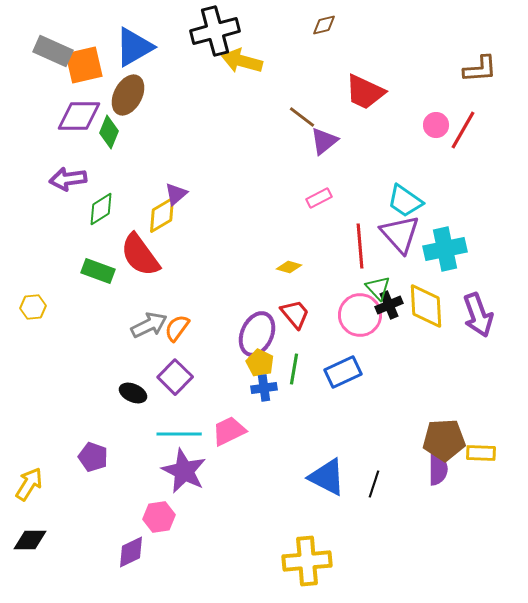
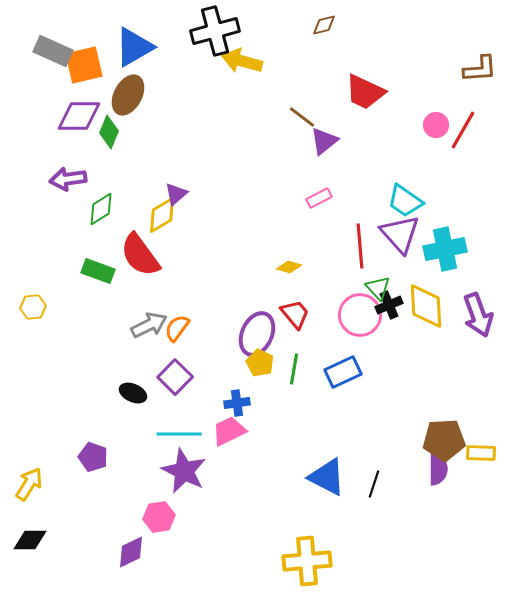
blue cross at (264, 388): moved 27 px left, 15 px down
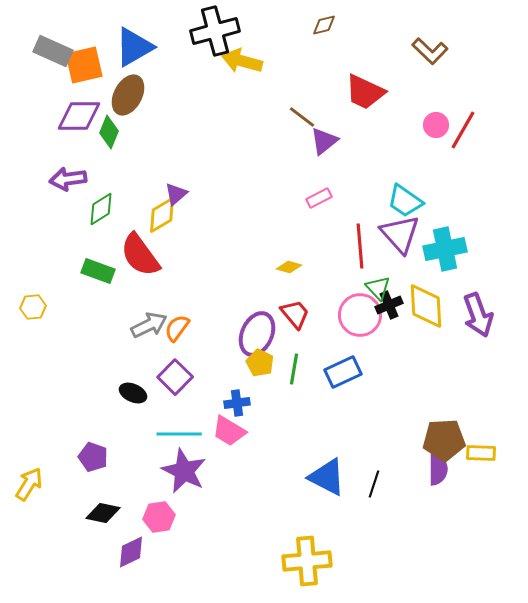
brown L-shape at (480, 69): moved 50 px left, 18 px up; rotated 48 degrees clockwise
pink trapezoid at (229, 431): rotated 123 degrees counterclockwise
black diamond at (30, 540): moved 73 px right, 27 px up; rotated 12 degrees clockwise
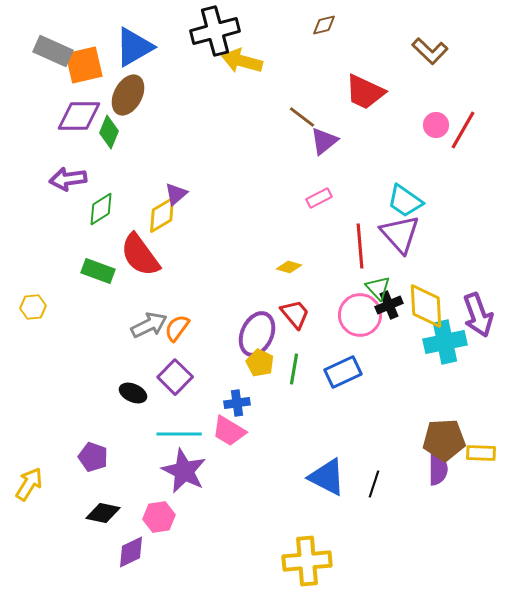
cyan cross at (445, 249): moved 93 px down
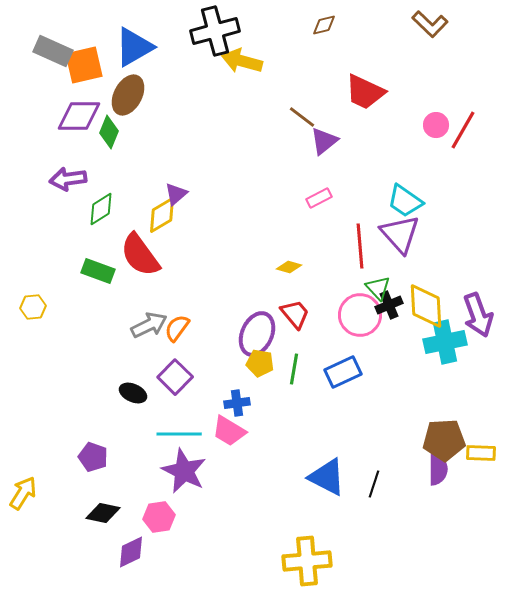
brown L-shape at (430, 51): moved 27 px up
yellow pentagon at (260, 363): rotated 16 degrees counterclockwise
yellow arrow at (29, 484): moved 6 px left, 9 px down
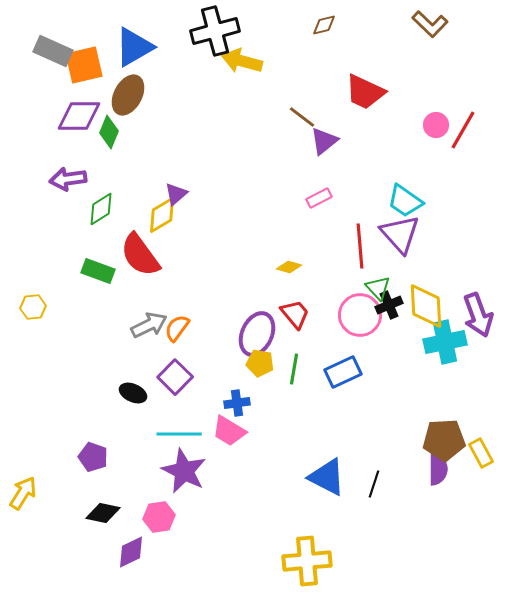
yellow rectangle at (481, 453): rotated 60 degrees clockwise
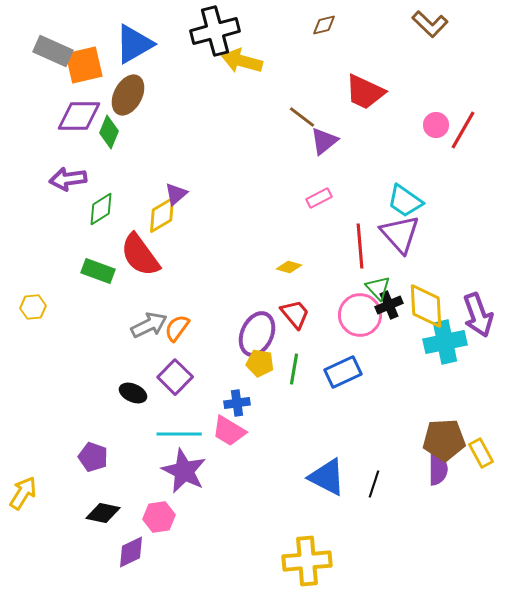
blue triangle at (134, 47): moved 3 px up
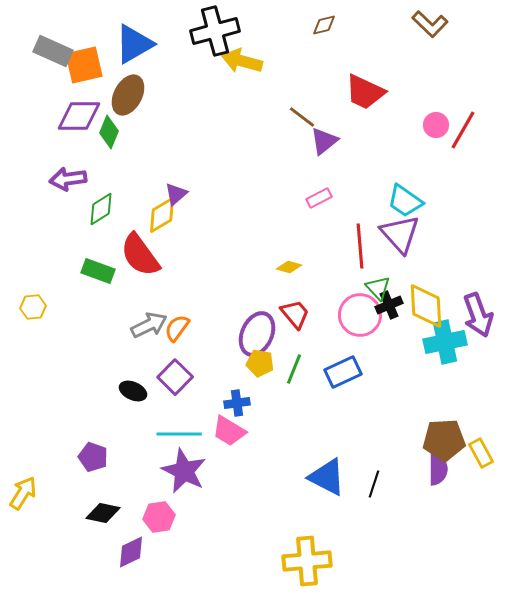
green line at (294, 369): rotated 12 degrees clockwise
black ellipse at (133, 393): moved 2 px up
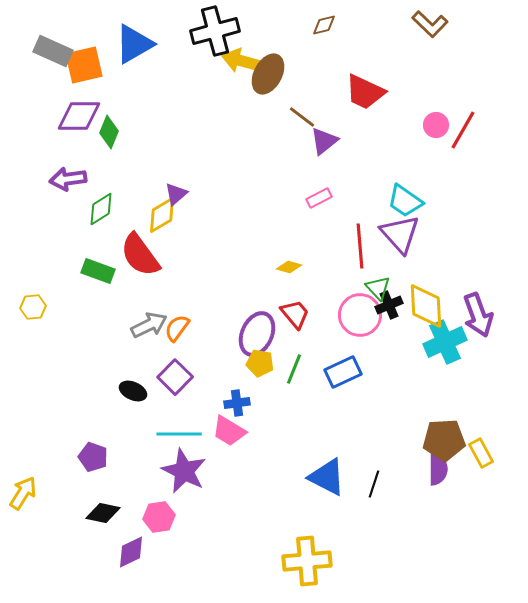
brown ellipse at (128, 95): moved 140 px right, 21 px up
cyan cross at (445, 342): rotated 12 degrees counterclockwise
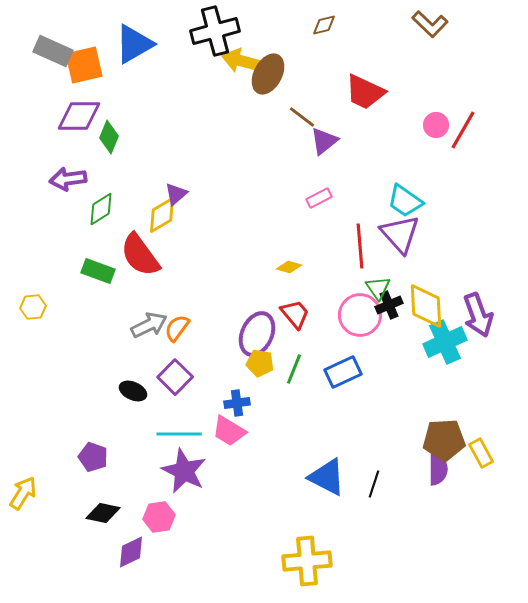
green diamond at (109, 132): moved 5 px down
green triangle at (378, 288): rotated 8 degrees clockwise
